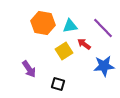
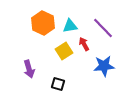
orange hexagon: rotated 15 degrees clockwise
red arrow: rotated 24 degrees clockwise
purple arrow: rotated 18 degrees clockwise
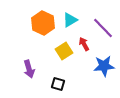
cyan triangle: moved 6 px up; rotated 21 degrees counterclockwise
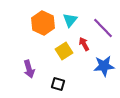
cyan triangle: rotated 21 degrees counterclockwise
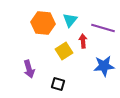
orange hexagon: rotated 20 degrees counterclockwise
purple line: rotated 30 degrees counterclockwise
red arrow: moved 1 px left, 3 px up; rotated 24 degrees clockwise
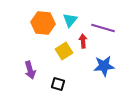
purple arrow: moved 1 px right, 1 px down
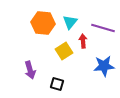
cyan triangle: moved 2 px down
black square: moved 1 px left
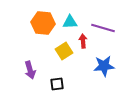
cyan triangle: rotated 49 degrees clockwise
black square: rotated 24 degrees counterclockwise
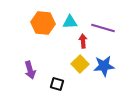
yellow square: moved 16 px right, 13 px down; rotated 12 degrees counterclockwise
black square: rotated 24 degrees clockwise
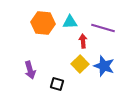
blue star: rotated 25 degrees clockwise
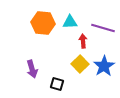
blue star: rotated 20 degrees clockwise
purple arrow: moved 2 px right, 1 px up
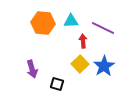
cyan triangle: moved 1 px right, 1 px up
purple line: rotated 10 degrees clockwise
